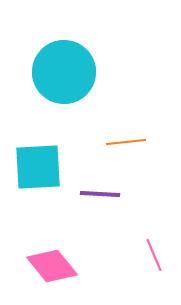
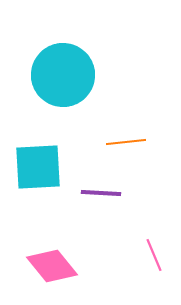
cyan circle: moved 1 px left, 3 px down
purple line: moved 1 px right, 1 px up
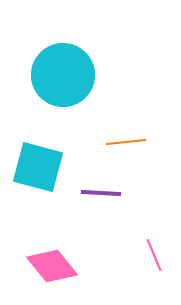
cyan square: rotated 18 degrees clockwise
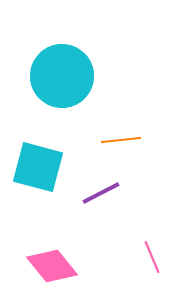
cyan circle: moved 1 px left, 1 px down
orange line: moved 5 px left, 2 px up
purple line: rotated 30 degrees counterclockwise
pink line: moved 2 px left, 2 px down
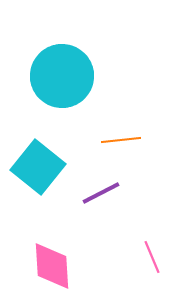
cyan square: rotated 24 degrees clockwise
pink diamond: rotated 36 degrees clockwise
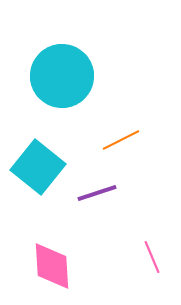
orange line: rotated 21 degrees counterclockwise
purple line: moved 4 px left; rotated 9 degrees clockwise
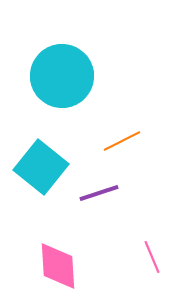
orange line: moved 1 px right, 1 px down
cyan square: moved 3 px right
purple line: moved 2 px right
pink diamond: moved 6 px right
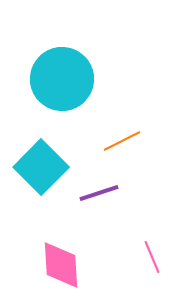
cyan circle: moved 3 px down
cyan square: rotated 6 degrees clockwise
pink diamond: moved 3 px right, 1 px up
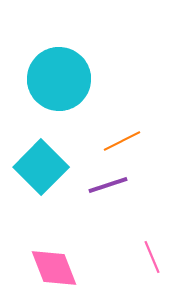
cyan circle: moved 3 px left
purple line: moved 9 px right, 8 px up
pink diamond: moved 7 px left, 3 px down; rotated 18 degrees counterclockwise
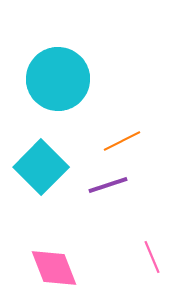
cyan circle: moved 1 px left
